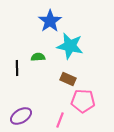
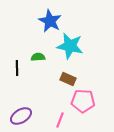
blue star: rotated 10 degrees counterclockwise
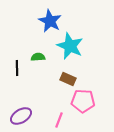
cyan star: rotated 12 degrees clockwise
pink line: moved 1 px left
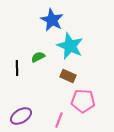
blue star: moved 2 px right, 1 px up
green semicircle: rotated 24 degrees counterclockwise
brown rectangle: moved 3 px up
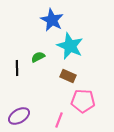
purple ellipse: moved 2 px left
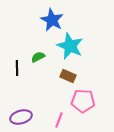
purple ellipse: moved 2 px right, 1 px down; rotated 15 degrees clockwise
